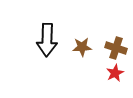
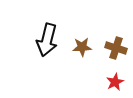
black arrow: rotated 12 degrees clockwise
red star: moved 9 px down
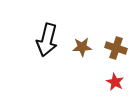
red star: rotated 18 degrees counterclockwise
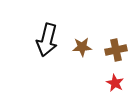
brown cross: moved 2 px down; rotated 30 degrees counterclockwise
red star: moved 1 px down
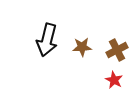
brown cross: moved 1 px right; rotated 15 degrees counterclockwise
red star: moved 1 px left, 3 px up
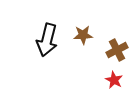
brown star: moved 1 px right, 12 px up
